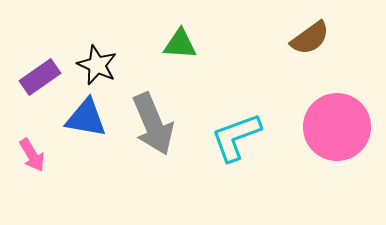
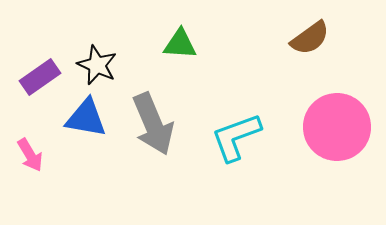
pink arrow: moved 2 px left
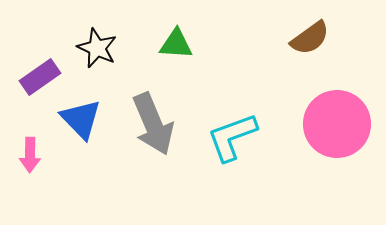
green triangle: moved 4 px left
black star: moved 17 px up
blue triangle: moved 5 px left, 1 px down; rotated 36 degrees clockwise
pink circle: moved 3 px up
cyan L-shape: moved 4 px left
pink arrow: rotated 32 degrees clockwise
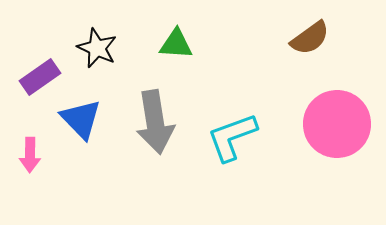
gray arrow: moved 2 px right, 2 px up; rotated 14 degrees clockwise
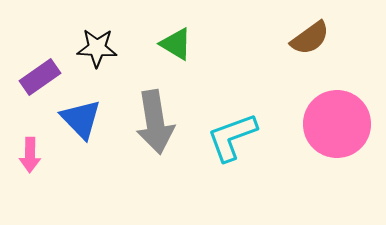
green triangle: rotated 27 degrees clockwise
black star: rotated 21 degrees counterclockwise
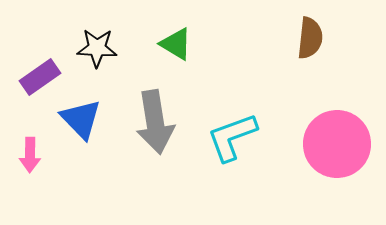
brown semicircle: rotated 48 degrees counterclockwise
pink circle: moved 20 px down
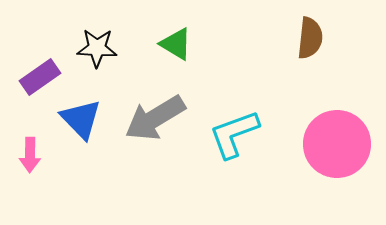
gray arrow: moved 4 px up; rotated 68 degrees clockwise
cyan L-shape: moved 2 px right, 3 px up
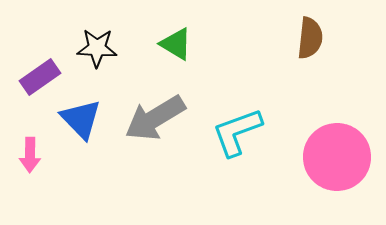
cyan L-shape: moved 3 px right, 2 px up
pink circle: moved 13 px down
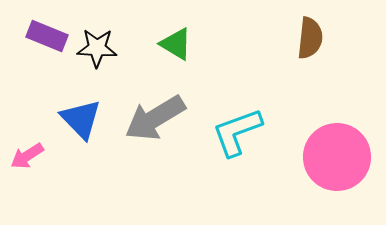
purple rectangle: moved 7 px right, 41 px up; rotated 57 degrees clockwise
pink arrow: moved 3 px left, 1 px down; rotated 56 degrees clockwise
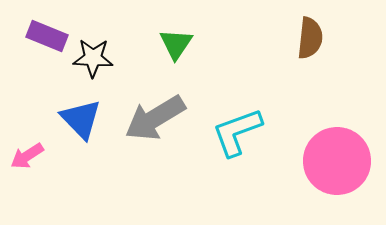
green triangle: rotated 33 degrees clockwise
black star: moved 4 px left, 10 px down
pink circle: moved 4 px down
